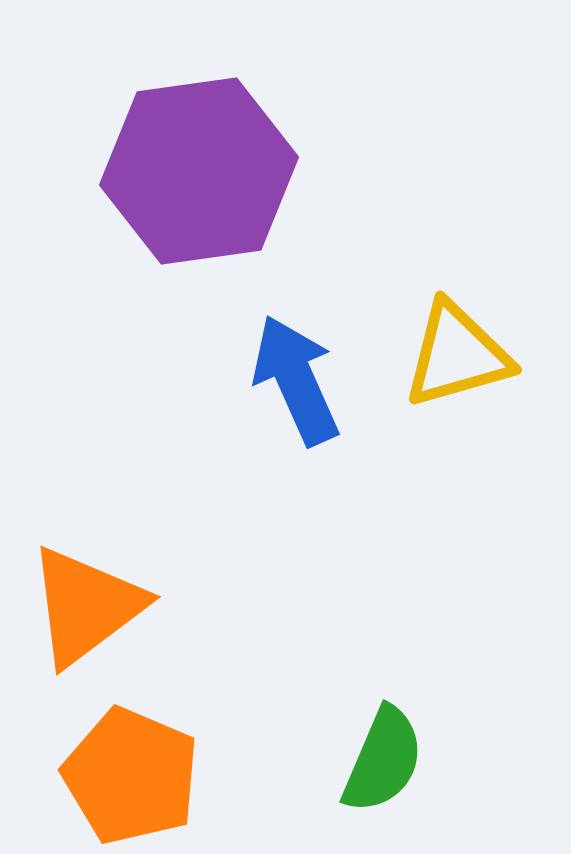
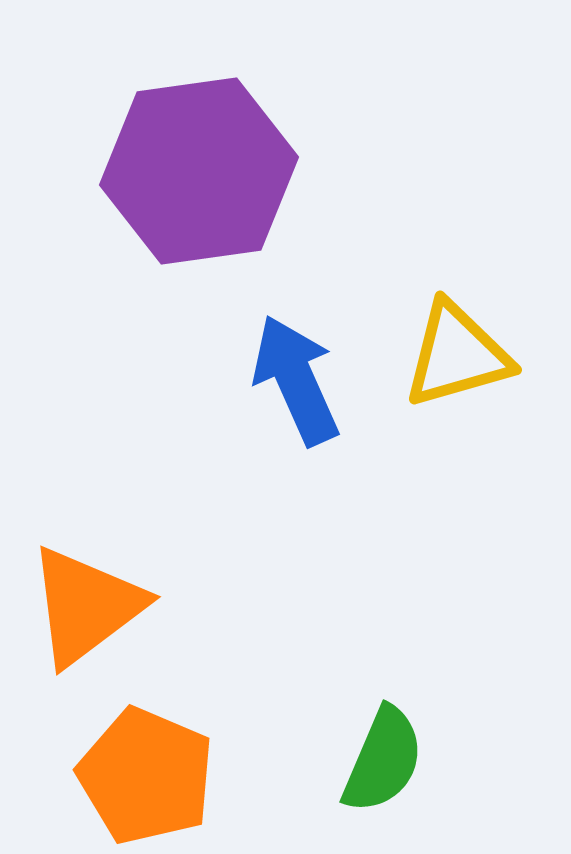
orange pentagon: moved 15 px right
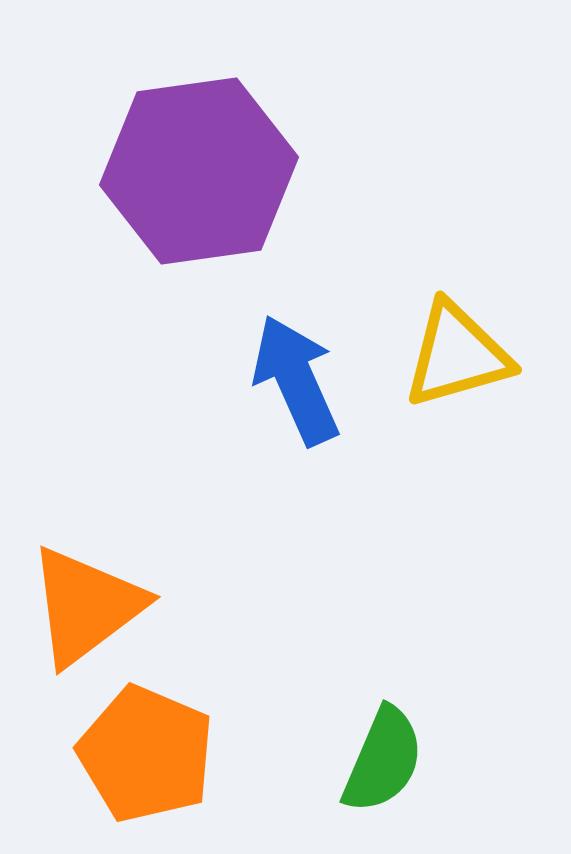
orange pentagon: moved 22 px up
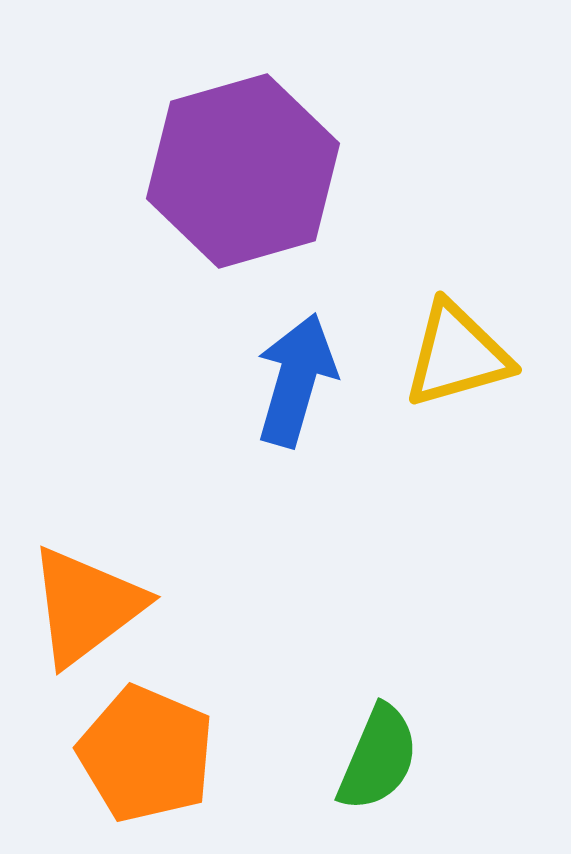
purple hexagon: moved 44 px right; rotated 8 degrees counterclockwise
blue arrow: rotated 40 degrees clockwise
green semicircle: moved 5 px left, 2 px up
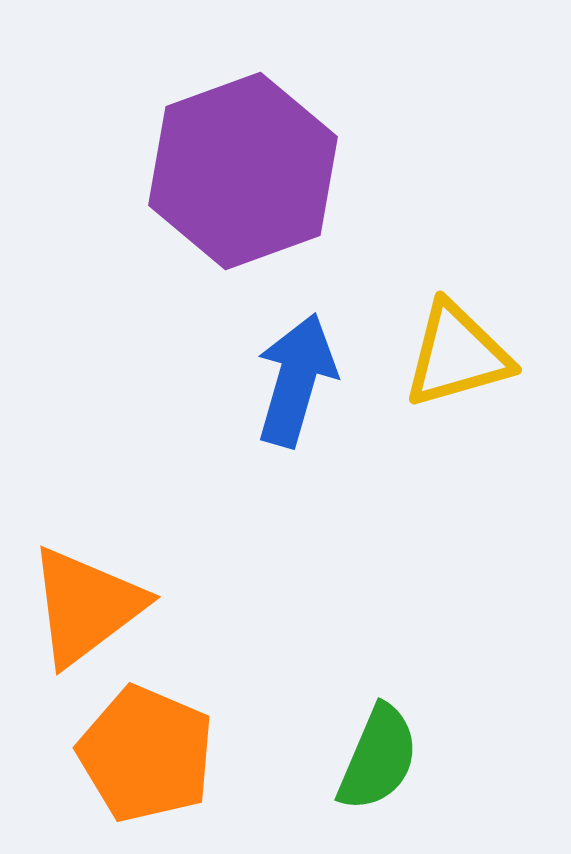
purple hexagon: rotated 4 degrees counterclockwise
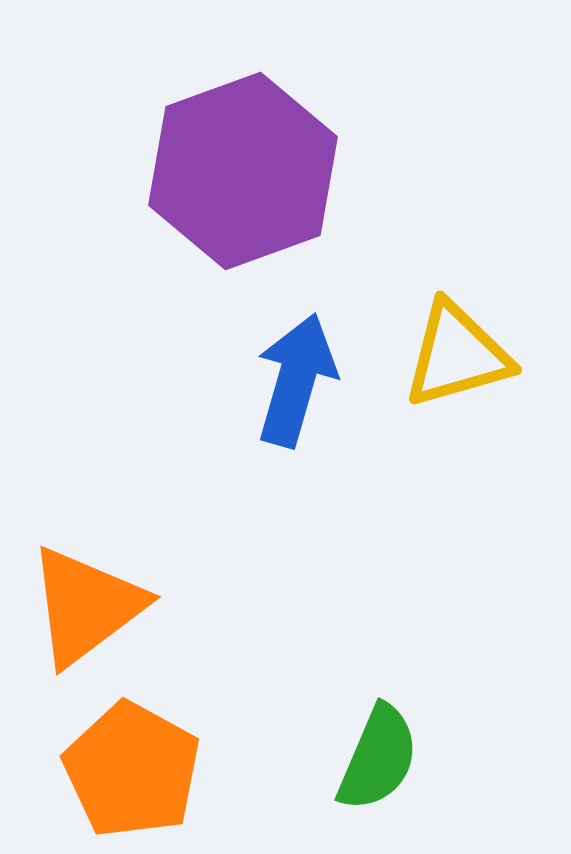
orange pentagon: moved 14 px left, 16 px down; rotated 6 degrees clockwise
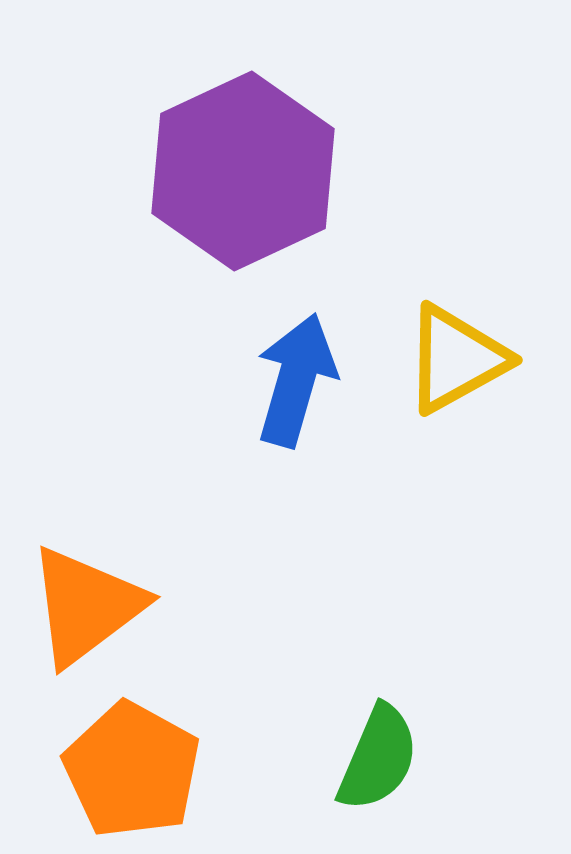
purple hexagon: rotated 5 degrees counterclockwise
yellow triangle: moved 1 px left, 4 px down; rotated 13 degrees counterclockwise
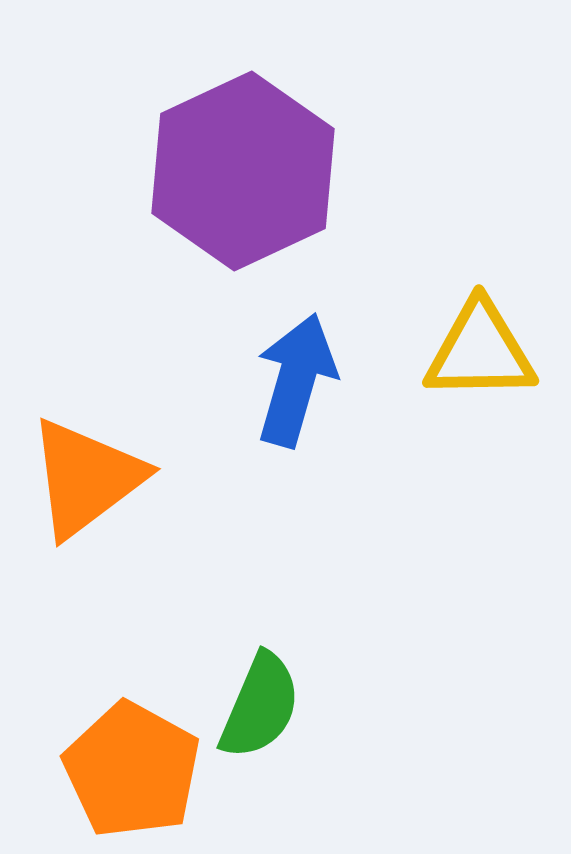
yellow triangle: moved 24 px right, 8 px up; rotated 28 degrees clockwise
orange triangle: moved 128 px up
green semicircle: moved 118 px left, 52 px up
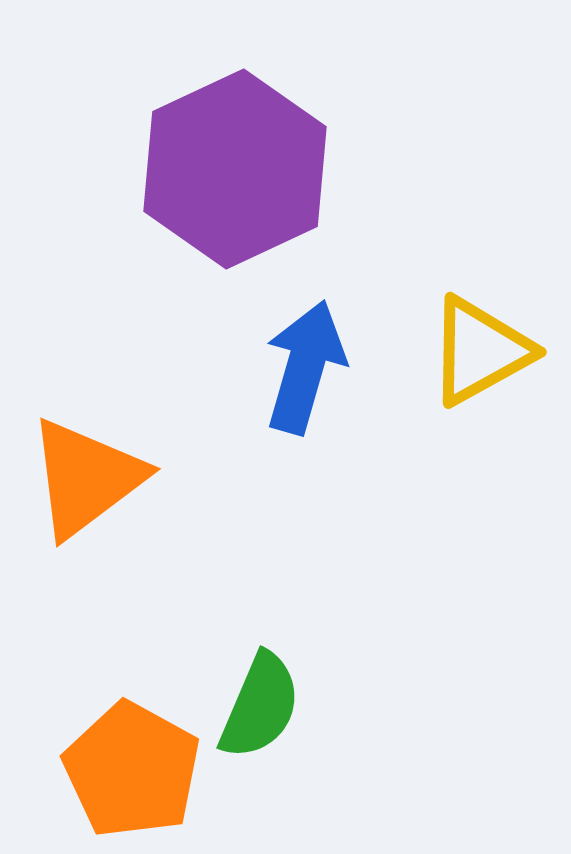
purple hexagon: moved 8 px left, 2 px up
yellow triangle: rotated 28 degrees counterclockwise
blue arrow: moved 9 px right, 13 px up
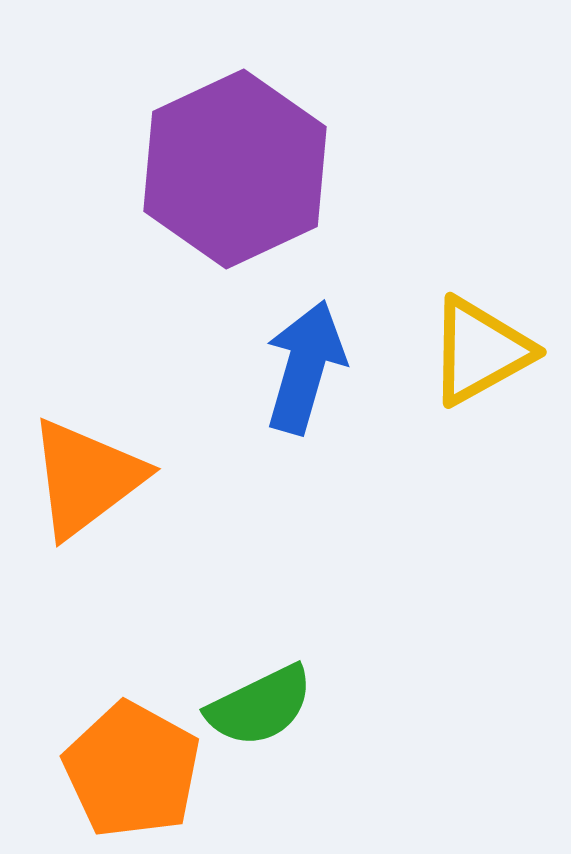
green semicircle: rotated 41 degrees clockwise
